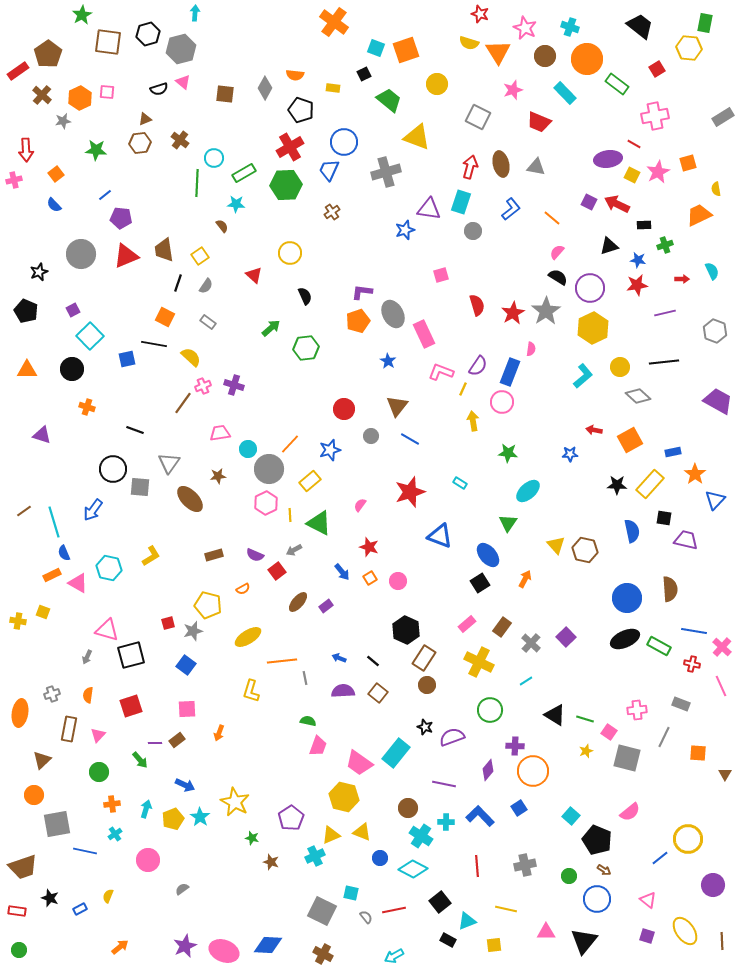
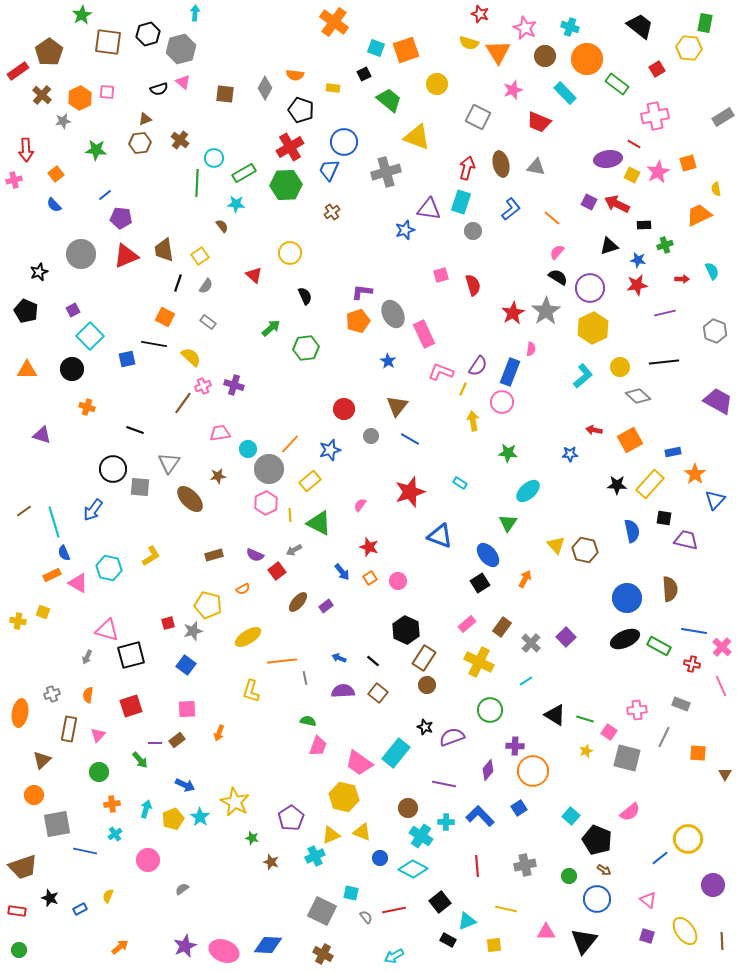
brown pentagon at (48, 54): moved 1 px right, 2 px up
red arrow at (470, 167): moved 3 px left, 1 px down
red semicircle at (477, 305): moved 4 px left, 20 px up
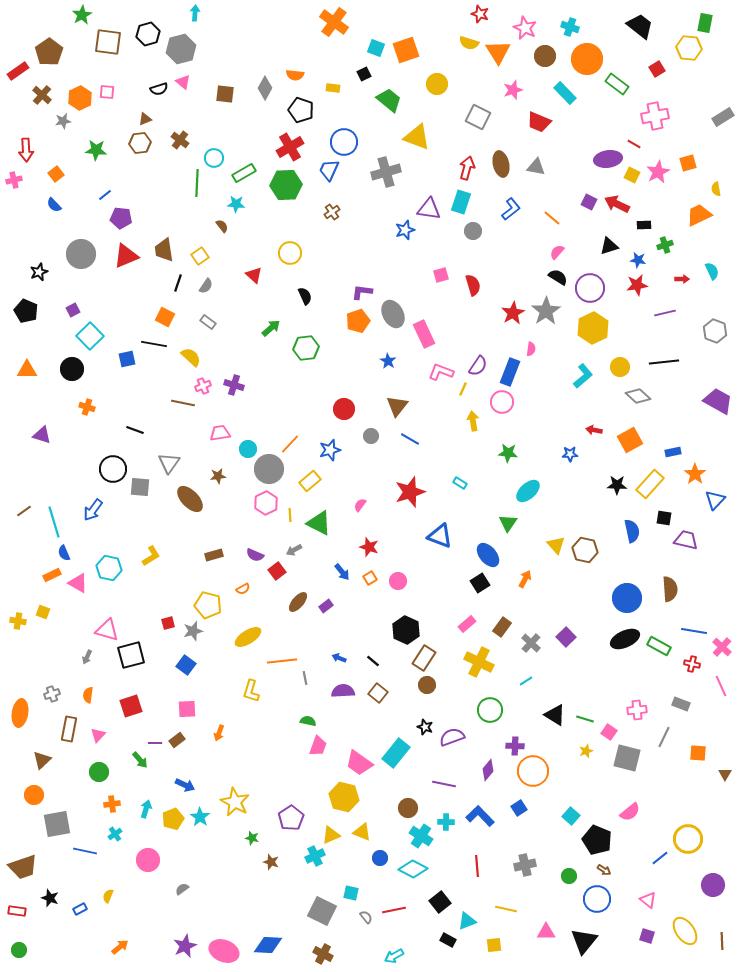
brown line at (183, 403): rotated 65 degrees clockwise
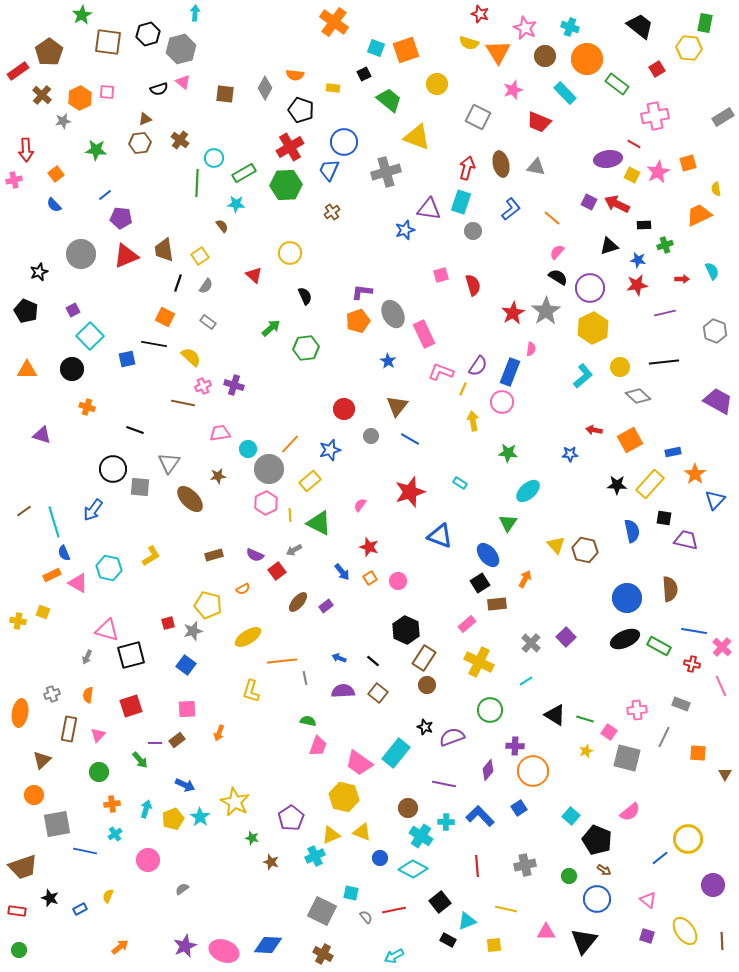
brown rectangle at (502, 627): moved 5 px left, 23 px up; rotated 48 degrees clockwise
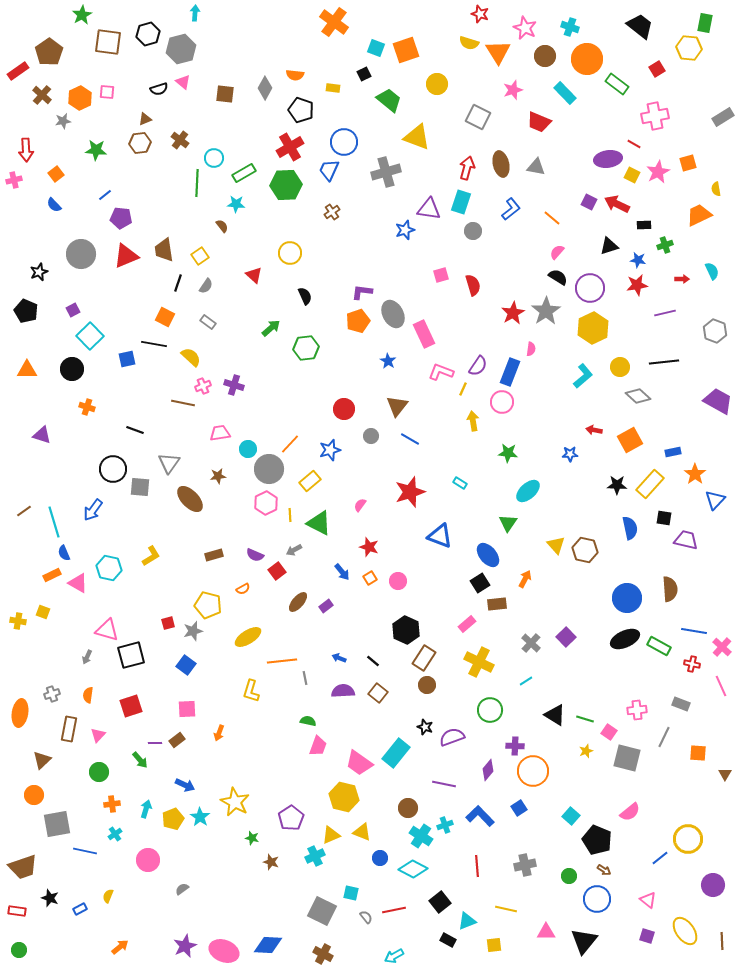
blue semicircle at (632, 531): moved 2 px left, 3 px up
cyan cross at (446, 822): moved 1 px left, 3 px down; rotated 21 degrees counterclockwise
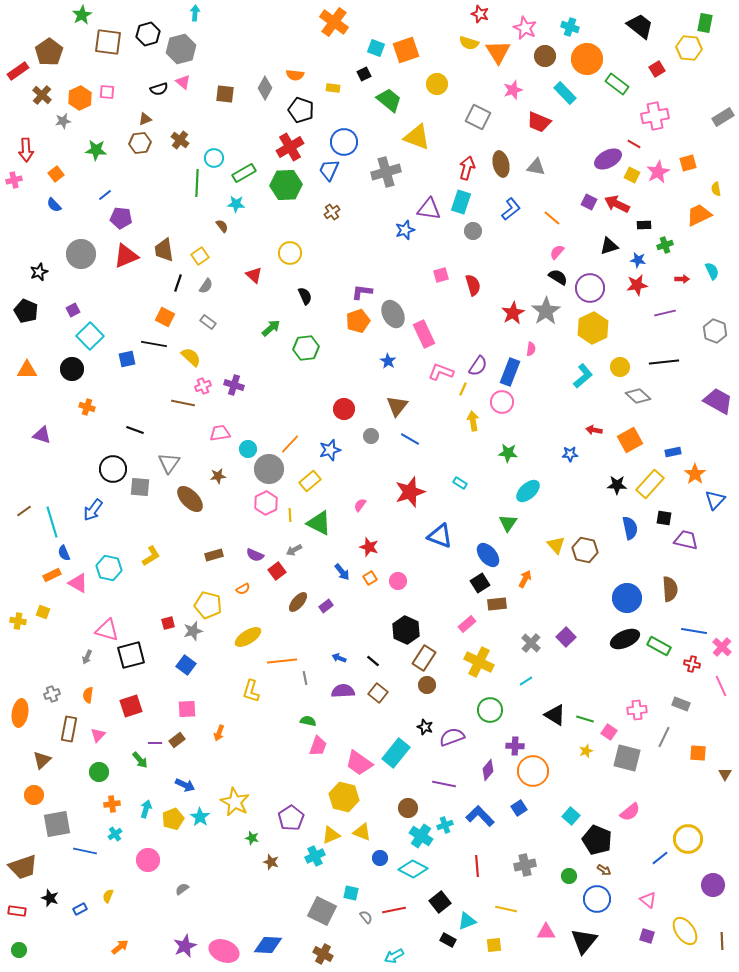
purple ellipse at (608, 159): rotated 20 degrees counterclockwise
cyan line at (54, 522): moved 2 px left
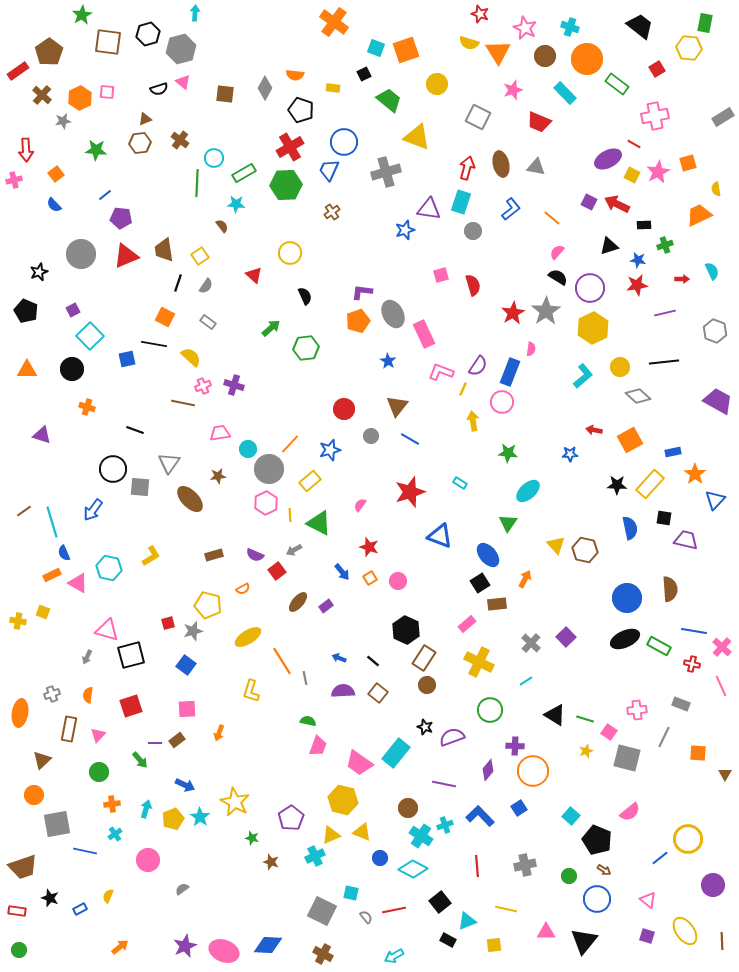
orange line at (282, 661): rotated 64 degrees clockwise
yellow hexagon at (344, 797): moved 1 px left, 3 px down
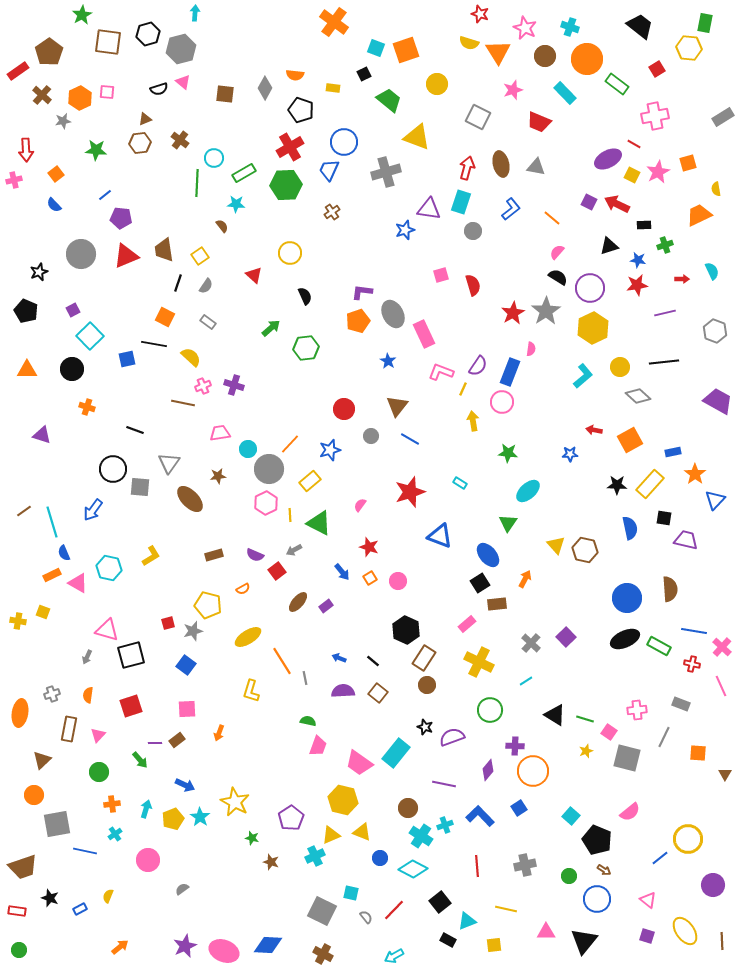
red line at (394, 910): rotated 35 degrees counterclockwise
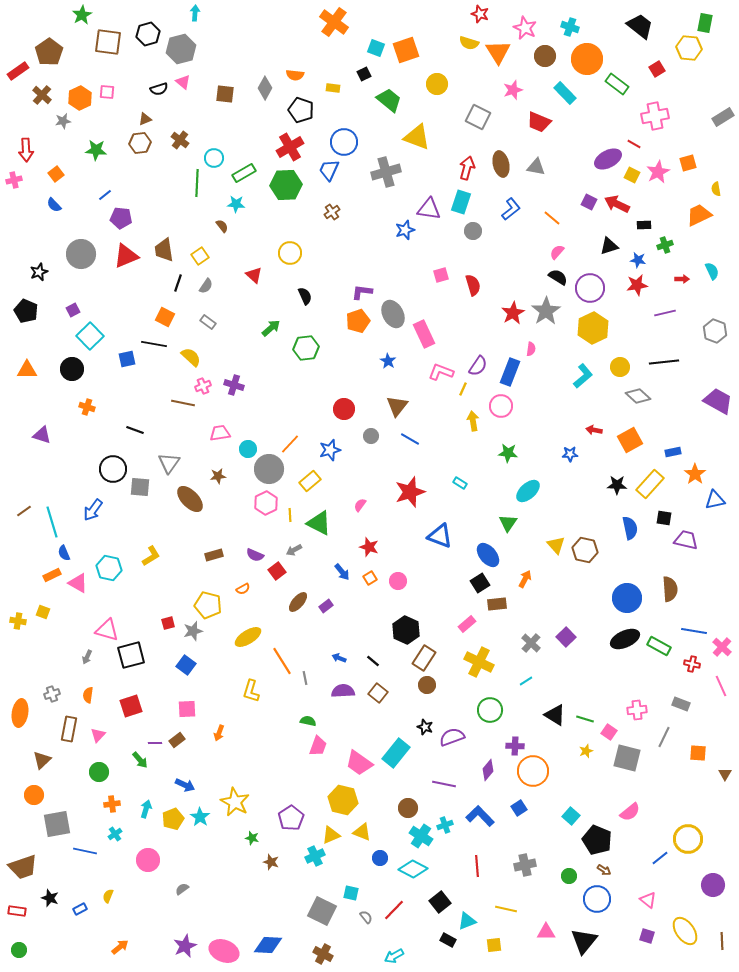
pink circle at (502, 402): moved 1 px left, 4 px down
blue triangle at (715, 500): rotated 35 degrees clockwise
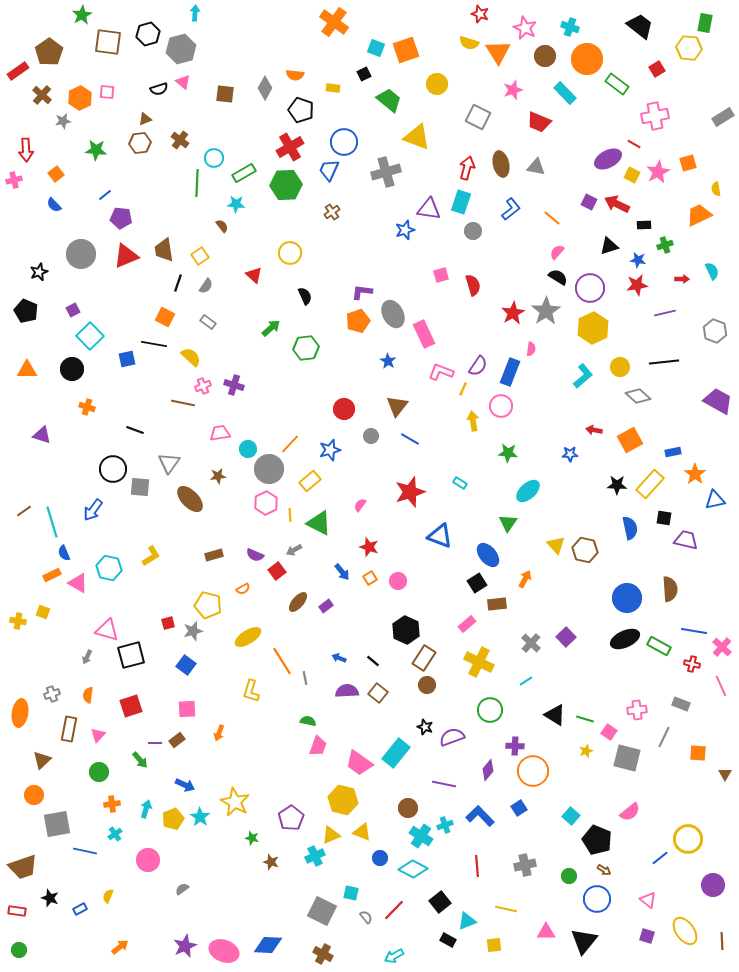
black square at (480, 583): moved 3 px left
purple semicircle at (343, 691): moved 4 px right
